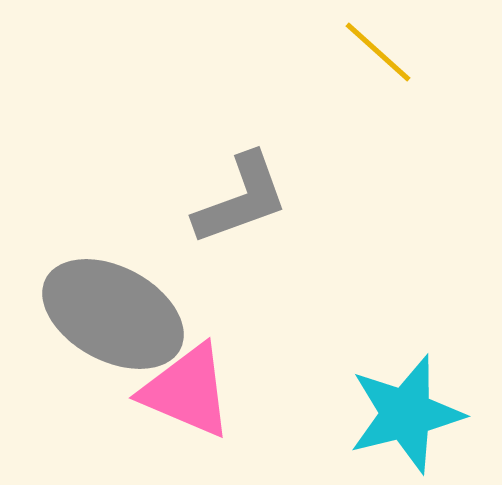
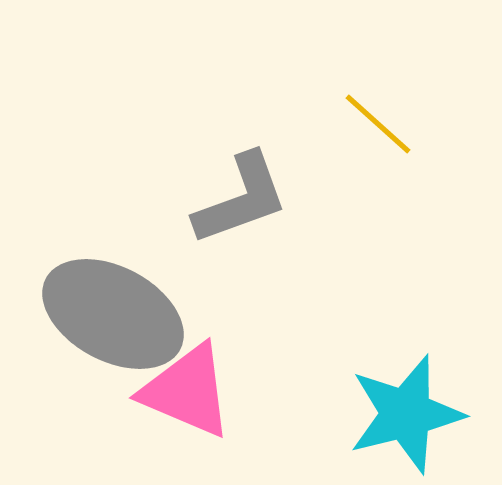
yellow line: moved 72 px down
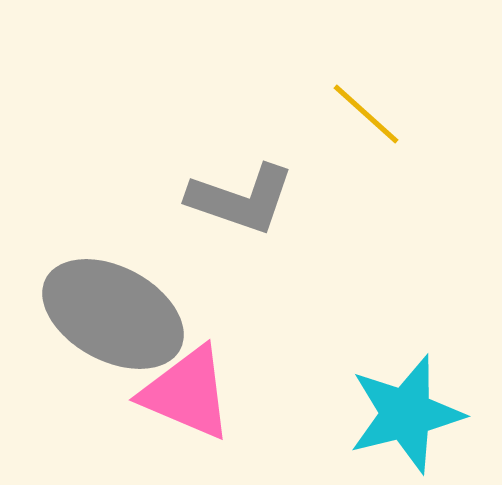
yellow line: moved 12 px left, 10 px up
gray L-shape: rotated 39 degrees clockwise
pink triangle: moved 2 px down
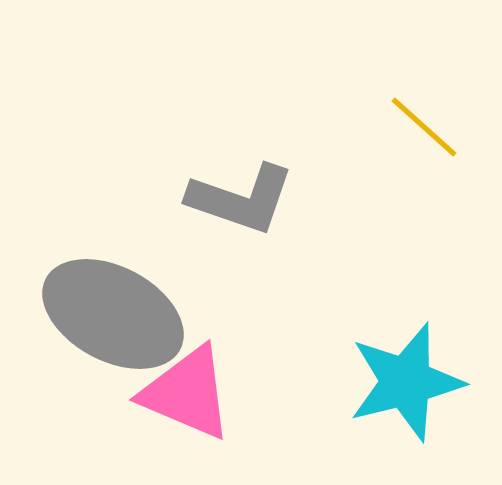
yellow line: moved 58 px right, 13 px down
cyan star: moved 32 px up
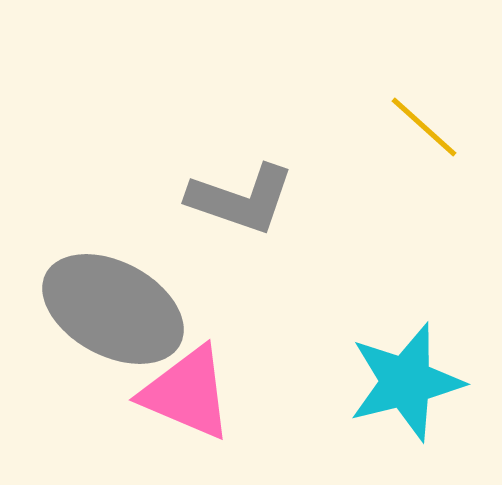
gray ellipse: moved 5 px up
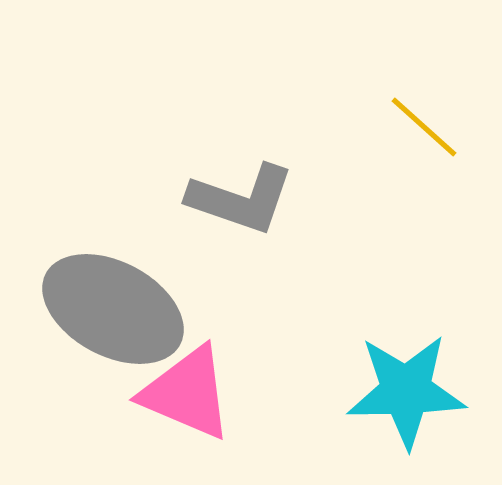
cyan star: moved 9 px down; rotated 13 degrees clockwise
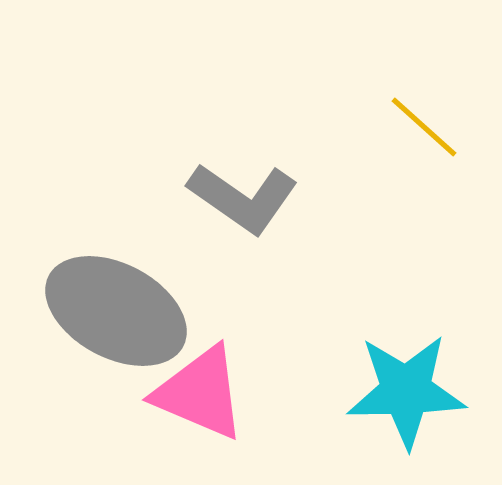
gray L-shape: moved 2 px right, 1 px up; rotated 16 degrees clockwise
gray ellipse: moved 3 px right, 2 px down
pink triangle: moved 13 px right
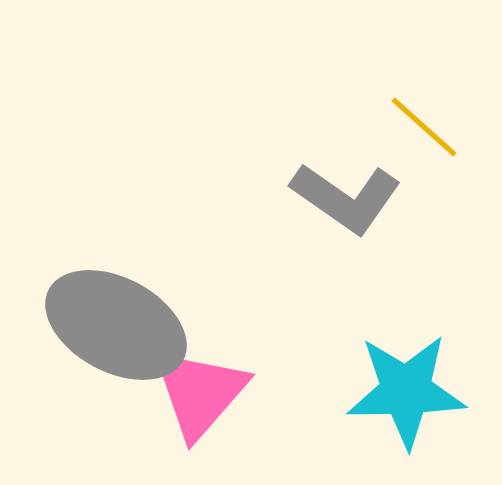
gray L-shape: moved 103 px right
gray ellipse: moved 14 px down
pink triangle: rotated 48 degrees clockwise
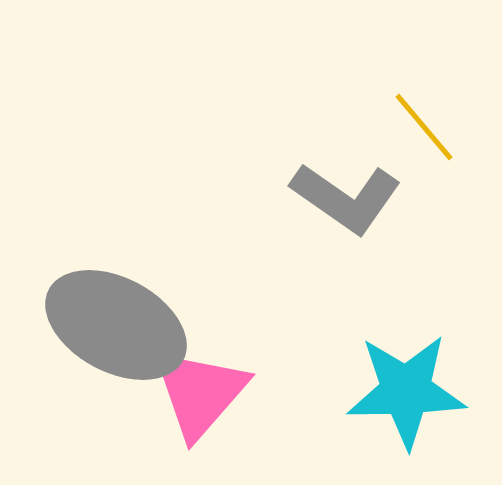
yellow line: rotated 8 degrees clockwise
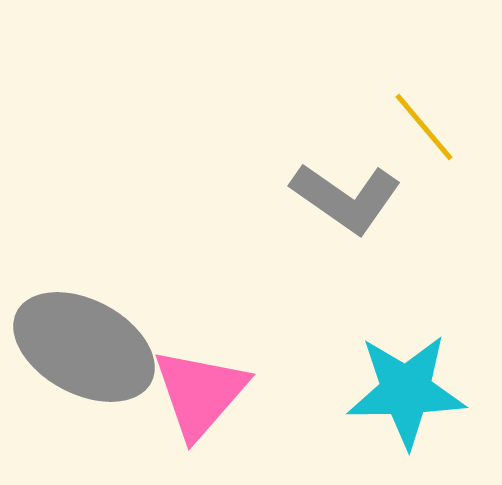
gray ellipse: moved 32 px left, 22 px down
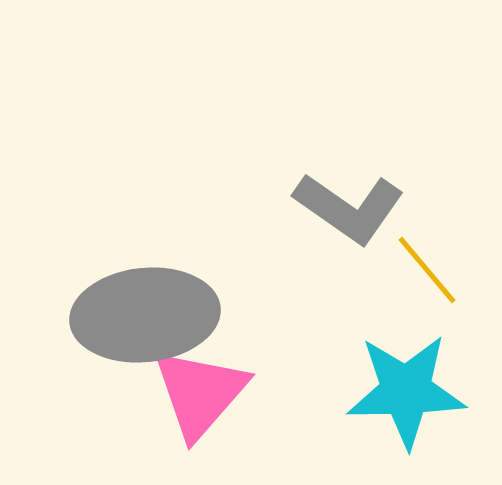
yellow line: moved 3 px right, 143 px down
gray L-shape: moved 3 px right, 10 px down
gray ellipse: moved 61 px right, 32 px up; rotated 34 degrees counterclockwise
